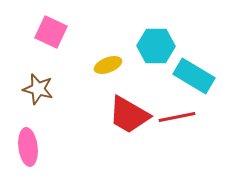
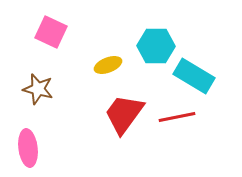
red trapezoid: moved 5 px left, 1 px up; rotated 96 degrees clockwise
pink ellipse: moved 1 px down
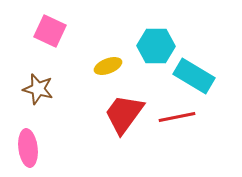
pink square: moved 1 px left, 1 px up
yellow ellipse: moved 1 px down
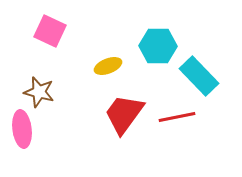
cyan hexagon: moved 2 px right
cyan rectangle: moved 5 px right; rotated 15 degrees clockwise
brown star: moved 1 px right, 3 px down
pink ellipse: moved 6 px left, 19 px up
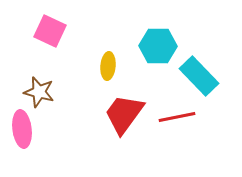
yellow ellipse: rotated 64 degrees counterclockwise
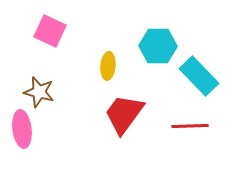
red line: moved 13 px right, 9 px down; rotated 9 degrees clockwise
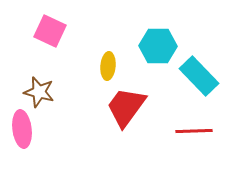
red trapezoid: moved 2 px right, 7 px up
red line: moved 4 px right, 5 px down
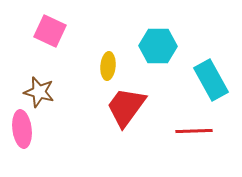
cyan rectangle: moved 12 px right, 4 px down; rotated 15 degrees clockwise
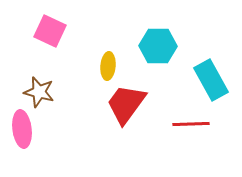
red trapezoid: moved 3 px up
red line: moved 3 px left, 7 px up
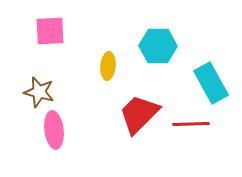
pink square: rotated 28 degrees counterclockwise
cyan rectangle: moved 3 px down
red trapezoid: moved 13 px right, 10 px down; rotated 9 degrees clockwise
pink ellipse: moved 32 px right, 1 px down
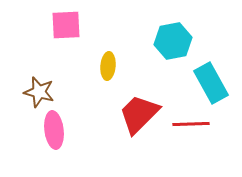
pink square: moved 16 px right, 6 px up
cyan hexagon: moved 15 px right, 5 px up; rotated 12 degrees counterclockwise
